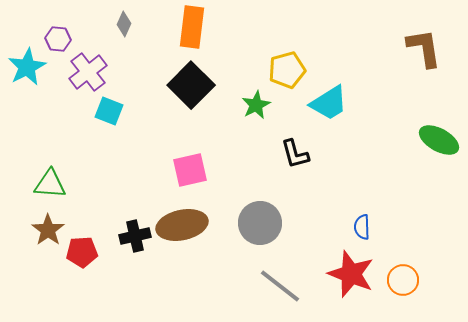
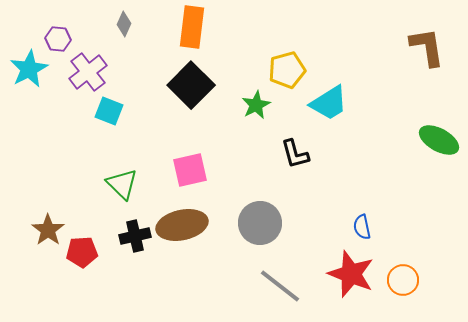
brown L-shape: moved 3 px right, 1 px up
cyan star: moved 2 px right, 2 px down
green triangle: moved 72 px right; rotated 40 degrees clockwise
blue semicircle: rotated 10 degrees counterclockwise
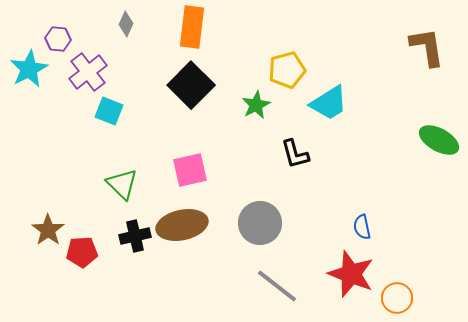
gray diamond: moved 2 px right
orange circle: moved 6 px left, 18 px down
gray line: moved 3 px left
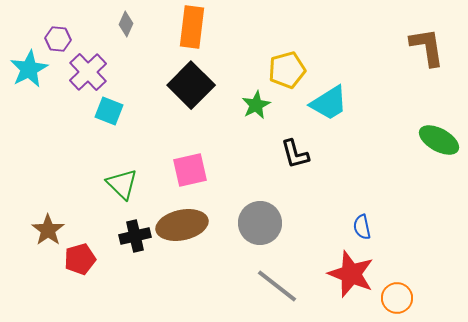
purple cross: rotated 6 degrees counterclockwise
red pentagon: moved 2 px left, 7 px down; rotated 12 degrees counterclockwise
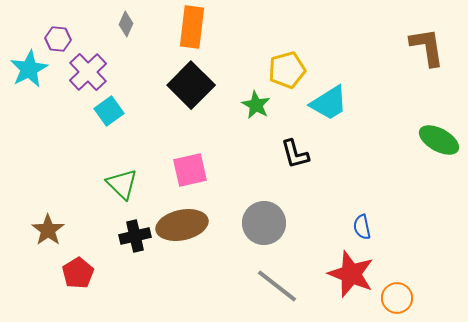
green star: rotated 16 degrees counterclockwise
cyan square: rotated 32 degrees clockwise
gray circle: moved 4 px right
red pentagon: moved 2 px left, 14 px down; rotated 16 degrees counterclockwise
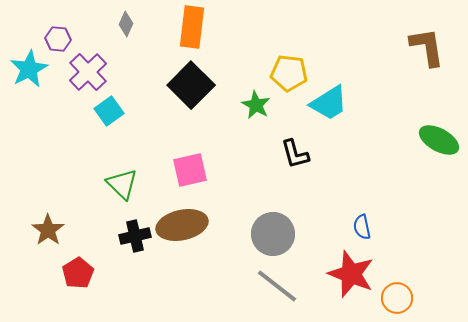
yellow pentagon: moved 2 px right, 3 px down; rotated 21 degrees clockwise
gray circle: moved 9 px right, 11 px down
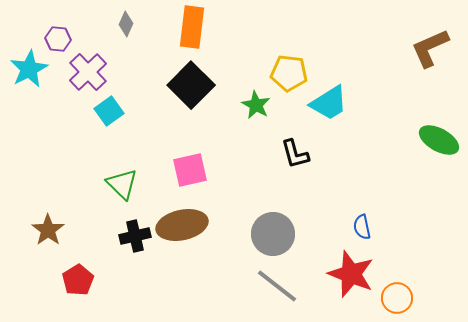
brown L-shape: moved 3 px right, 1 px down; rotated 105 degrees counterclockwise
red pentagon: moved 7 px down
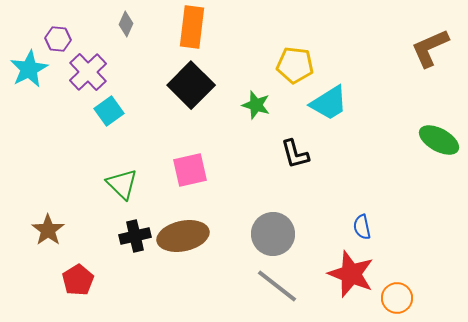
yellow pentagon: moved 6 px right, 8 px up
green star: rotated 12 degrees counterclockwise
brown ellipse: moved 1 px right, 11 px down
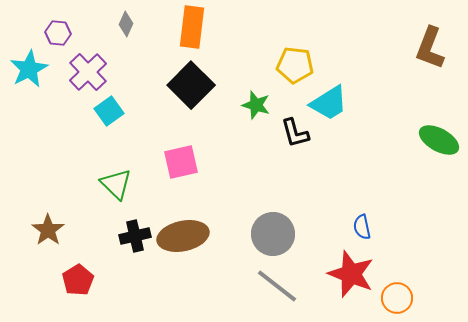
purple hexagon: moved 6 px up
brown L-shape: rotated 45 degrees counterclockwise
black L-shape: moved 21 px up
pink square: moved 9 px left, 8 px up
green triangle: moved 6 px left
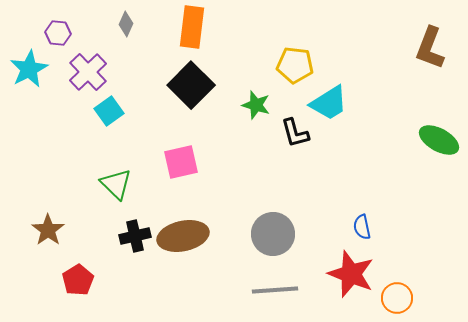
gray line: moved 2 px left, 4 px down; rotated 42 degrees counterclockwise
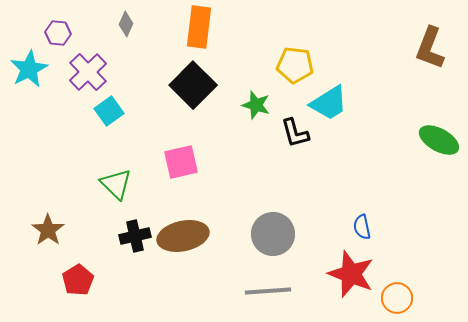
orange rectangle: moved 7 px right
black square: moved 2 px right
gray line: moved 7 px left, 1 px down
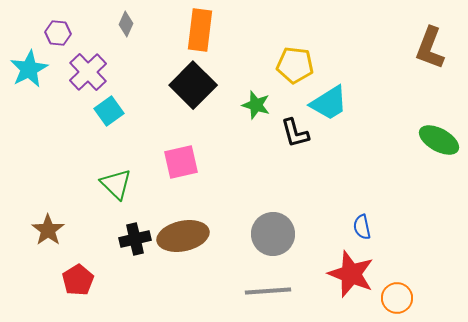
orange rectangle: moved 1 px right, 3 px down
black cross: moved 3 px down
